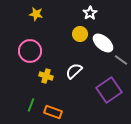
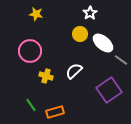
green line: rotated 56 degrees counterclockwise
orange rectangle: moved 2 px right; rotated 36 degrees counterclockwise
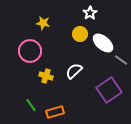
yellow star: moved 7 px right, 9 px down
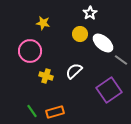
green line: moved 1 px right, 6 px down
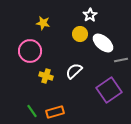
white star: moved 2 px down
gray line: rotated 48 degrees counterclockwise
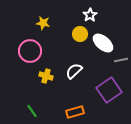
orange rectangle: moved 20 px right
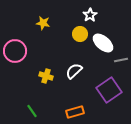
pink circle: moved 15 px left
